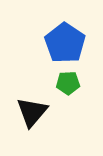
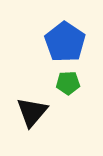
blue pentagon: moved 1 px up
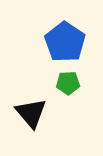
black triangle: moved 1 px left, 1 px down; rotated 20 degrees counterclockwise
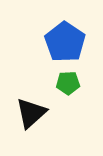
black triangle: rotated 28 degrees clockwise
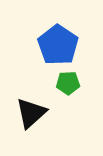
blue pentagon: moved 7 px left, 3 px down
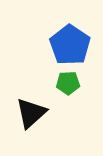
blue pentagon: moved 12 px right
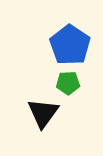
black triangle: moved 12 px right; rotated 12 degrees counterclockwise
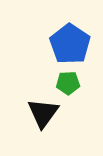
blue pentagon: moved 1 px up
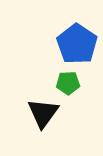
blue pentagon: moved 7 px right
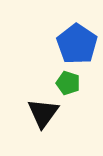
green pentagon: rotated 20 degrees clockwise
